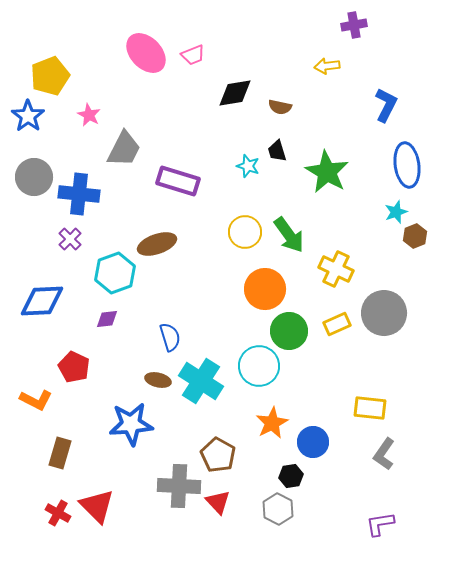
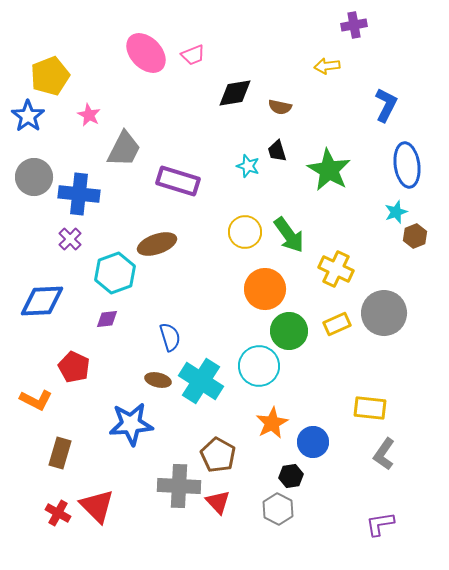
green star at (327, 172): moved 2 px right, 2 px up
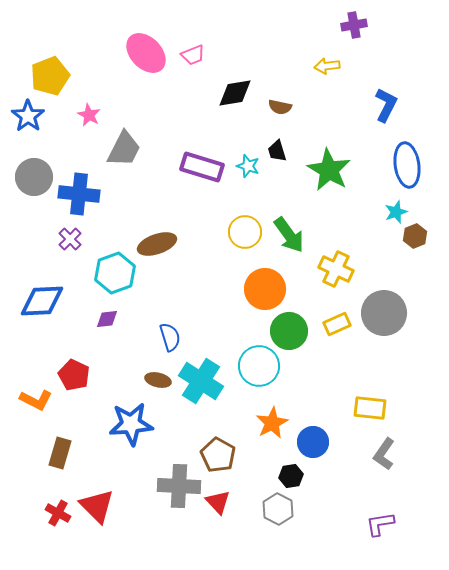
purple rectangle at (178, 181): moved 24 px right, 14 px up
red pentagon at (74, 367): moved 8 px down
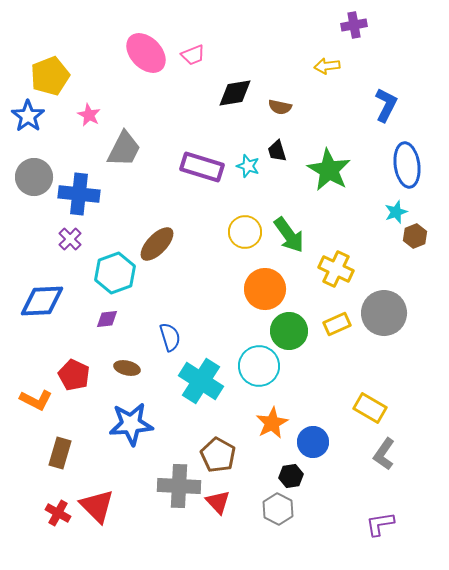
brown ellipse at (157, 244): rotated 27 degrees counterclockwise
brown ellipse at (158, 380): moved 31 px left, 12 px up
yellow rectangle at (370, 408): rotated 24 degrees clockwise
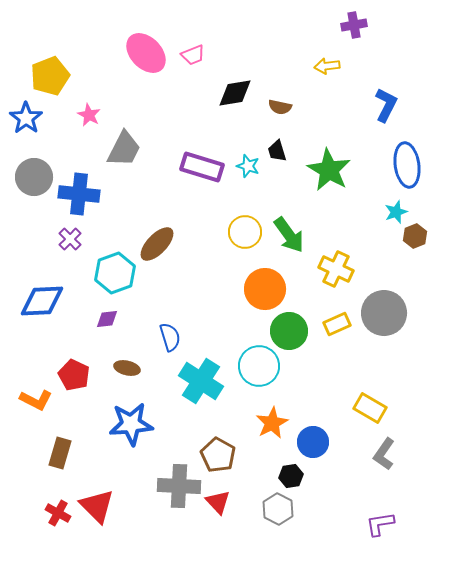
blue star at (28, 116): moved 2 px left, 2 px down
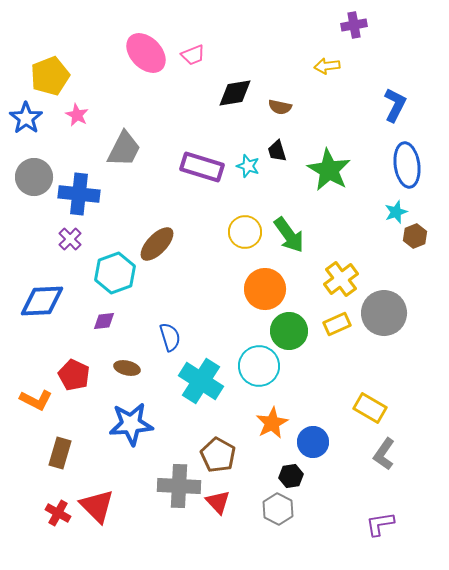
blue L-shape at (386, 105): moved 9 px right
pink star at (89, 115): moved 12 px left
yellow cross at (336, 269): moved 5 px right, 10 px down; rotated 28 degrees clockwise
purple diamond at (107, 319): moved 3 px left, 2 px down
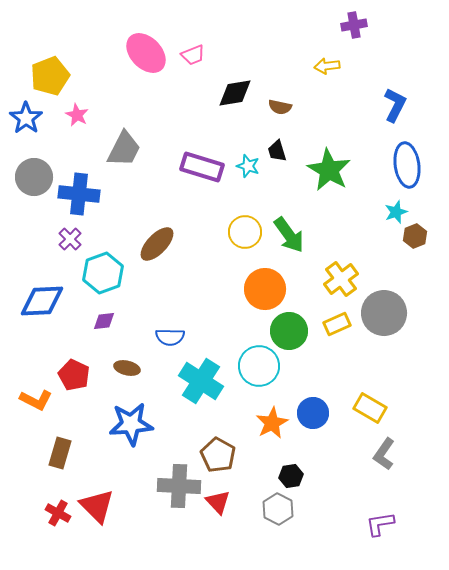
cyan hexagon at (115, 273): moved 12 px left
blue semicircle at (170, 337): rotated 108 degrees clockwise
blue circle at (313, 442): moved 29 px up
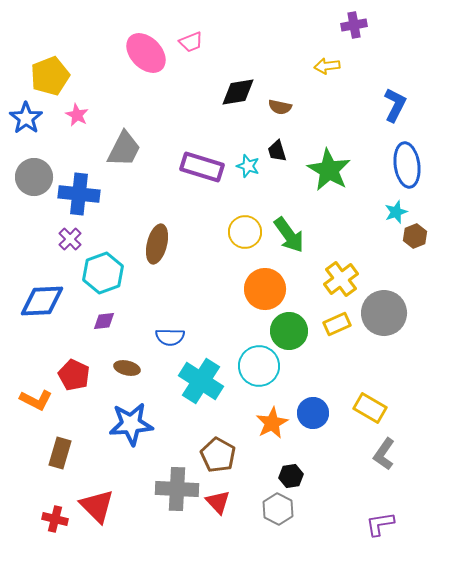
pink trapezoid at (193, 55): moved 2 px left, 13 px up
black diamond at (235, 93): moved 3 px right, 1 px up
brown ellipse at (157, 244): rotated 30 degrees counterclockwise
gray cross at (179, 486): moved 2 px left, 3 px down
red cross at (58, 513): moved 3 px left, 6 px down; rotated 15 degrees counterclockwise
